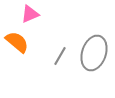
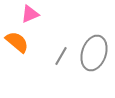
gray line: moved 1 px right
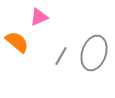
pink triangle: moved 9 px right, 3 px down
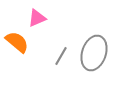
pink triangle: moved 2 px left, 1 px down
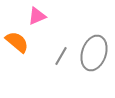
pink triangle: moved 2 px up
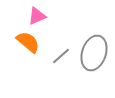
orange semicircle: moved 11 px right
gray line: rotated 18 degrees clockwise
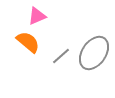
gray ellipse: rotated 16 degrees clockwise
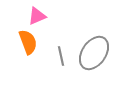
orange semicircle: rotated 30 degrees clockwise
gray line: rotated 60 degrees counterclockwise
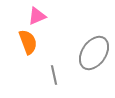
gray line: moved 7 px left, 19 px down
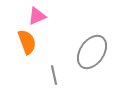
orange semicircle: moved 1 px left
gray ellipse: moved 2 px left, 1 px up
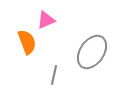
pink triangle: moved 9 px right, 4 px down
gray line: rotated 24 degrees clockwise
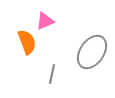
pink triangle: moved 1 px left, 1 px down
gray line: moved 2 px left, 1 px up
